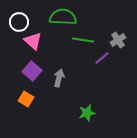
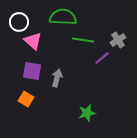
purple square: rotated 30 degrees counterclockwise
gray arrow: moved 2 px left
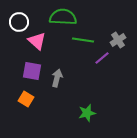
pink triangle: moved 4 px right
